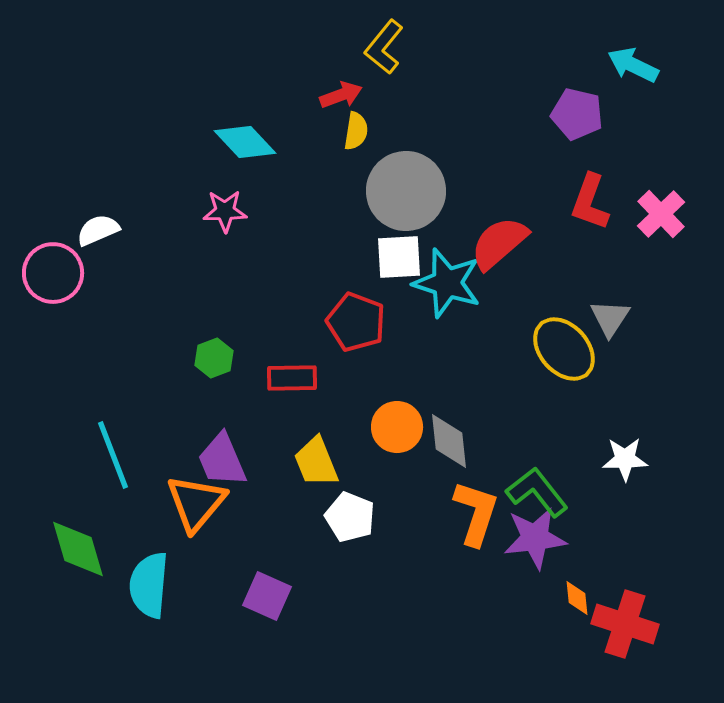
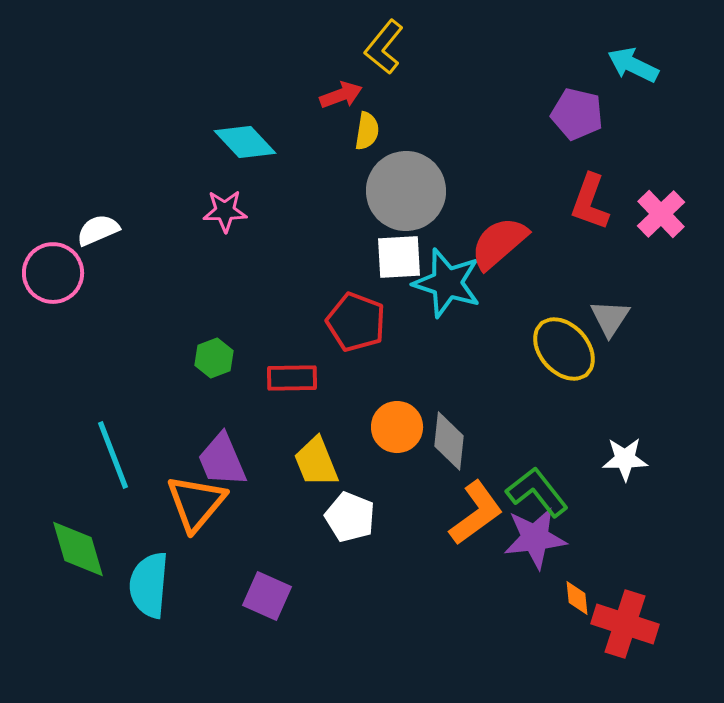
yellow semicircle: moved 11 px right
gray diamond: rotated 12 degrees clockwise
orange L-shape: rotated 36 degrees clockwise
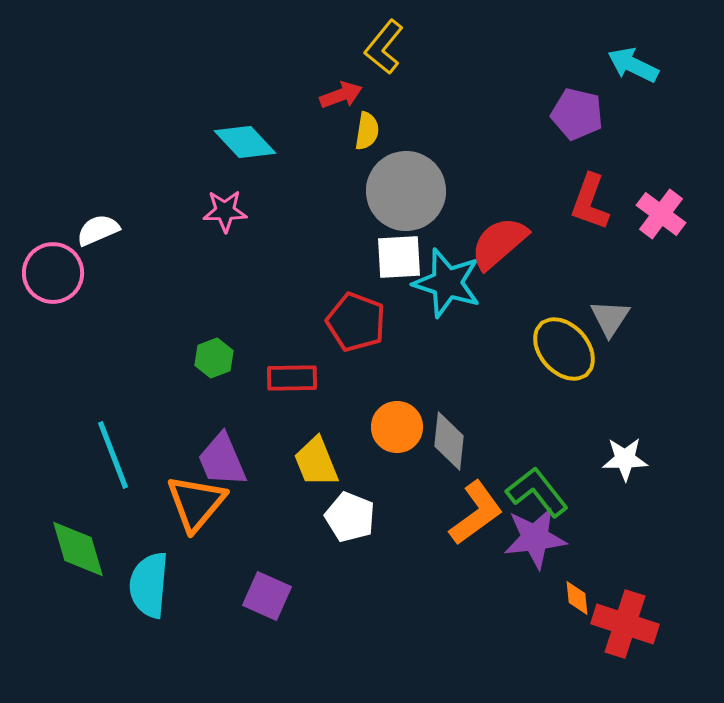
pink cross: rotated 9 degrees counterclockwise
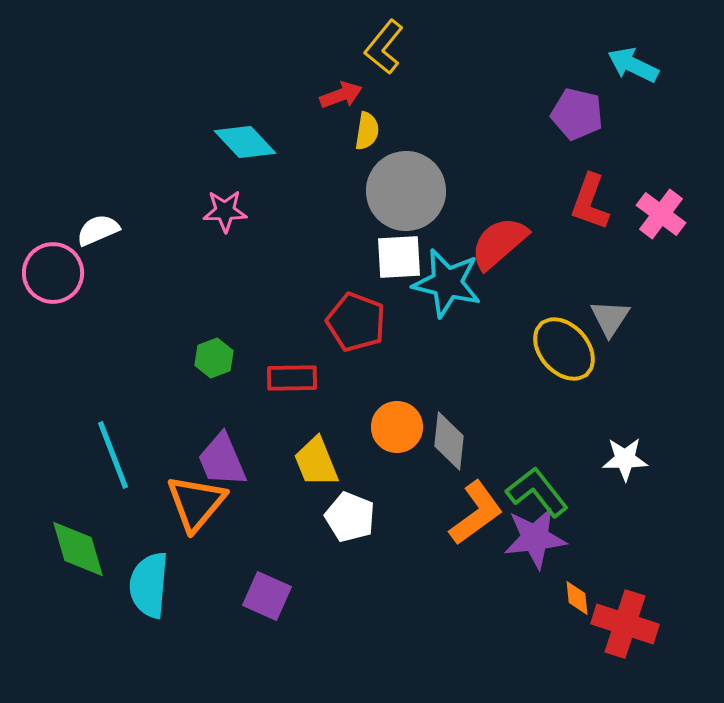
cyan star: rotated 4 degrees counterclockwise
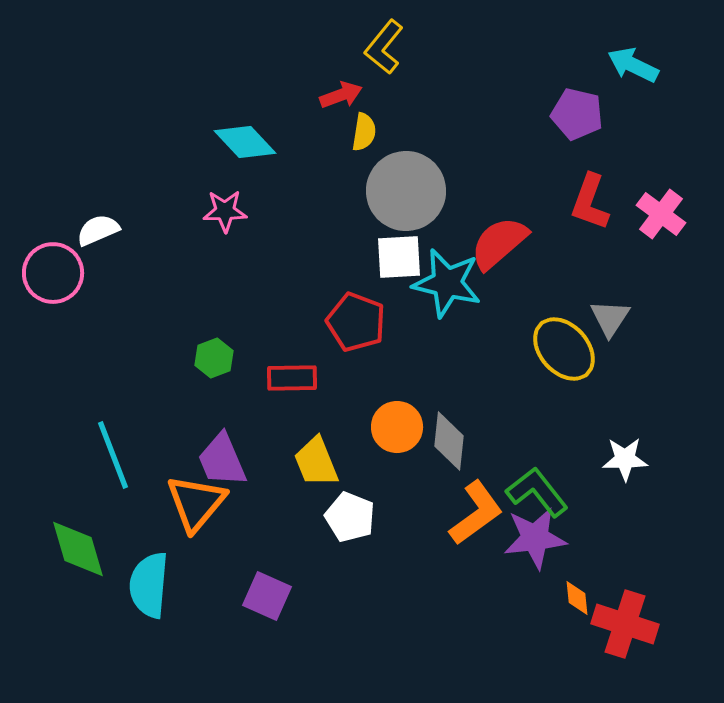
yellow semicircle: moved 3 px left, 1 px down
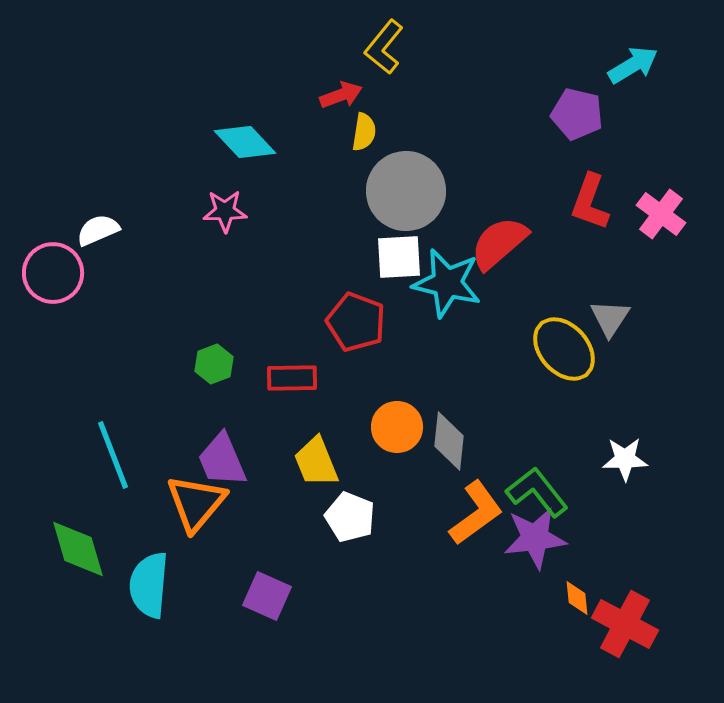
cyan arrow: rotated 123 degrees clockwise
green hexagon: moved 6 px down
red cross: rotated 10 degrees clockwise
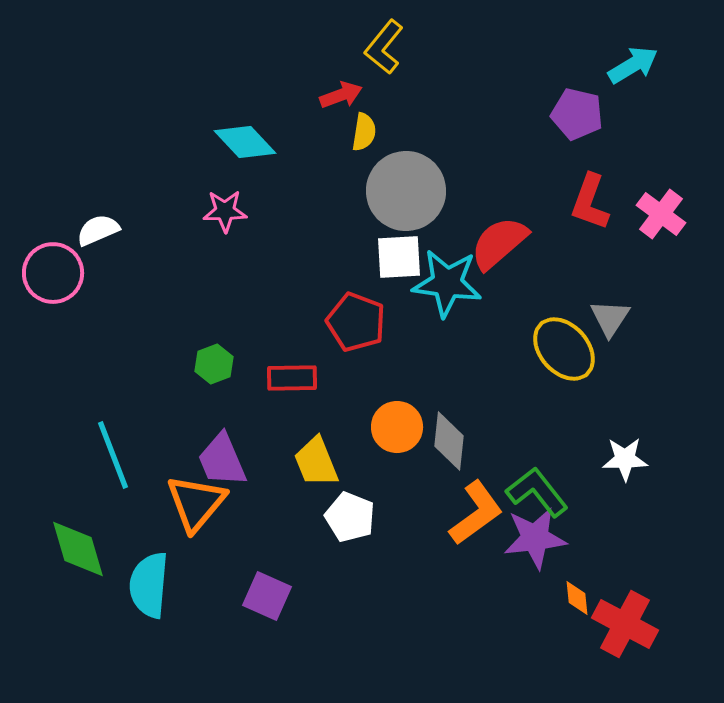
cyan star: rotated 6 degrees counterclockwise
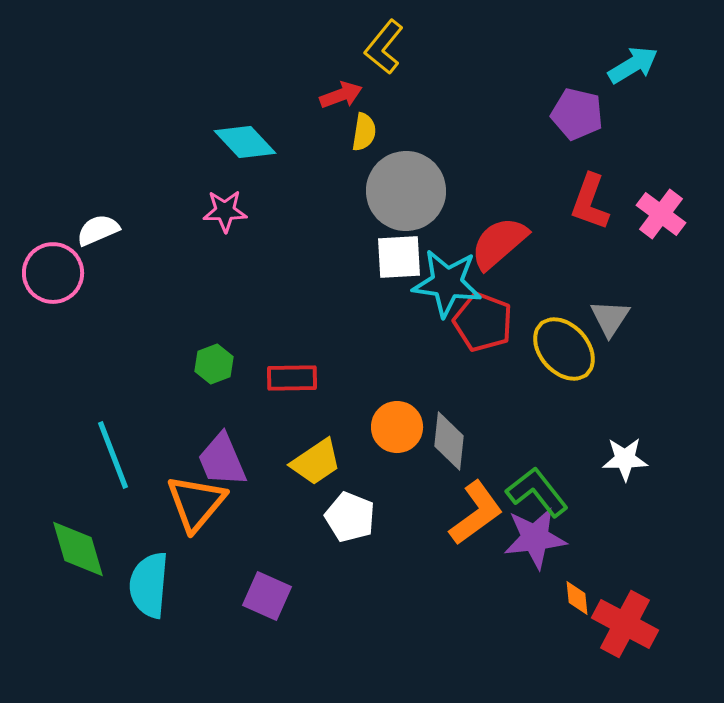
red pentagon: moved 127 px right
yellow trapezoid: rotated 102 degrees counterclockwise
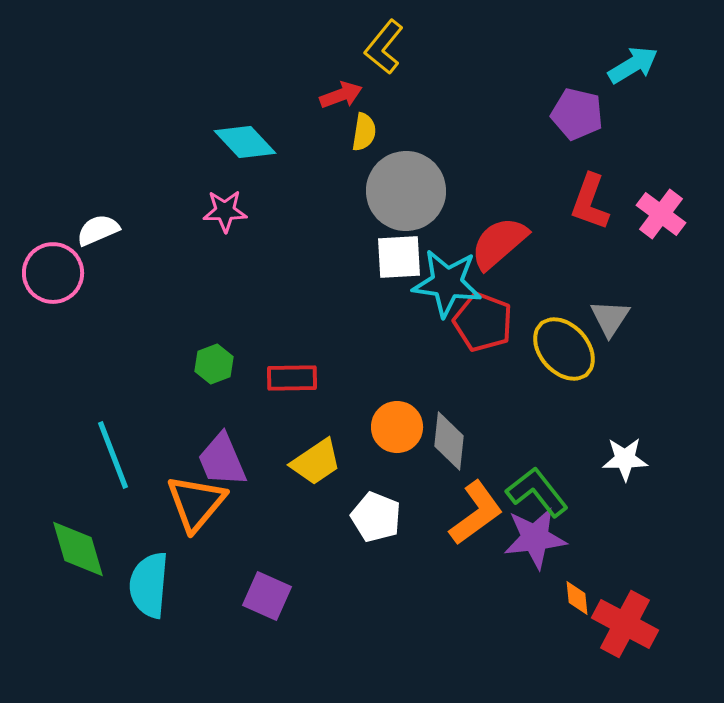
white pentagon: moved 26 px right
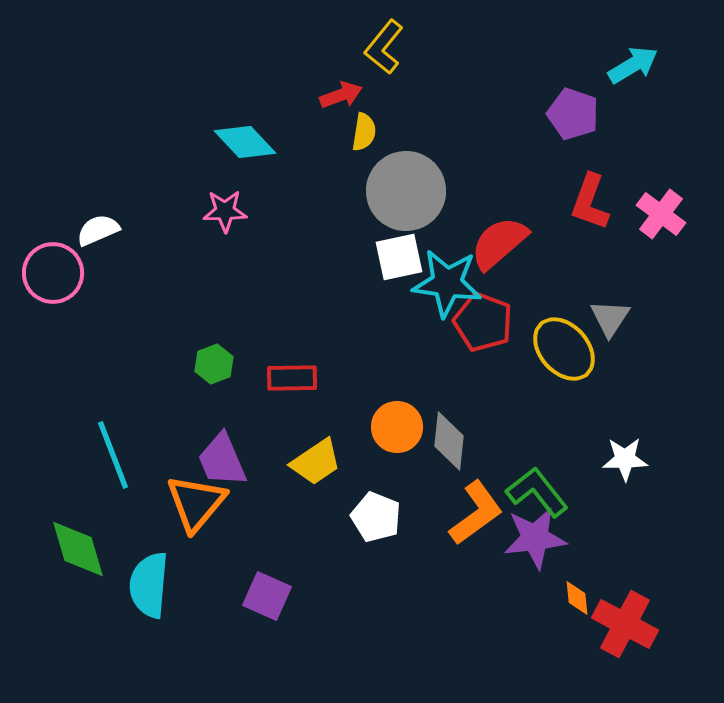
purple pentagon: moved 4 px left; rotated 6 degrees clockwise
white square: rotated 9 degrees counterclockwise
